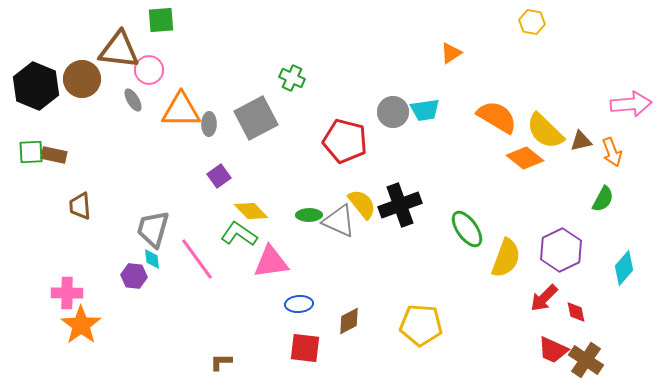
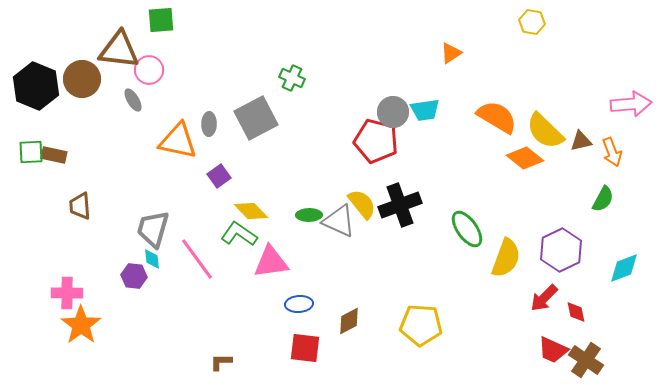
orange triangle at (181, 110): moved 3 px left, 31 px down; rotated 12 degrees clockwise
red pentagon at (345, 141): moved 31 px right
cyan diamond at (624, 268): rotated 28 degrees clockwise
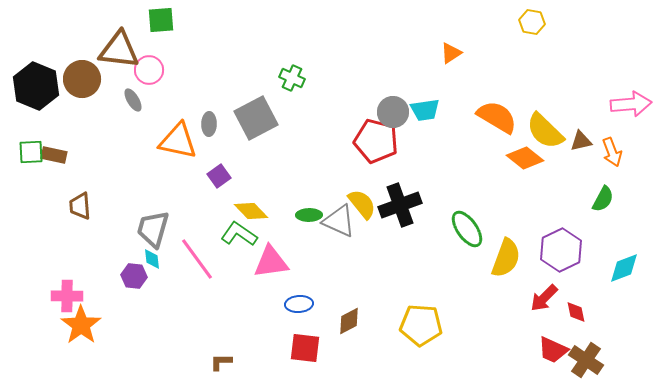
pink cross at (67, 293): moved 3 px down
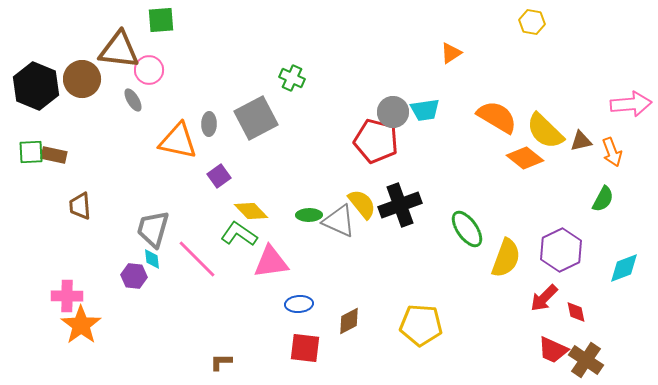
pink line at (197, 259): rotated 9 degrees counterclockwise
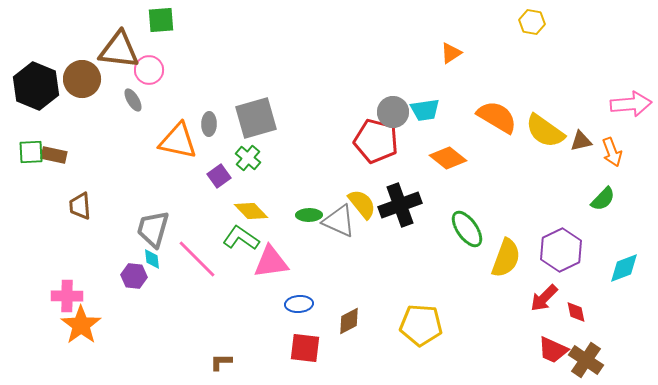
green cross at (292, 78): moved 44 px left, 80 px down; rotated 15 degrees clockwise
gray square at (256, 118): rotated 12 degrees clockwise
yellow semicircle at (545, 131): rotated 9 degrees counterclockwise
orange diamond at (525, 158): moved 77 px left
green semicircle at (603, 199): rotated 16 degrees clockwise
green L-shape at (239, 234): moved 2 px right, 4 px down
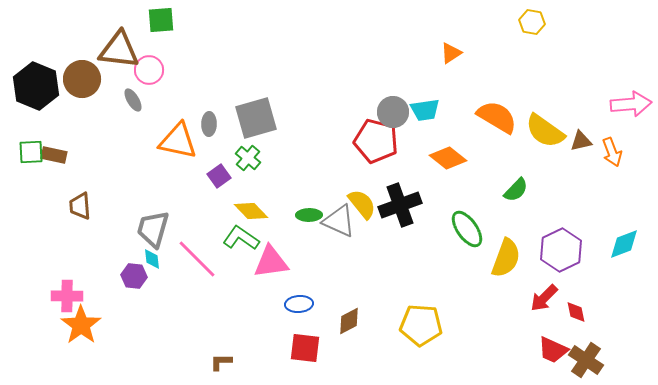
green semicircle at (603, 199): moved 87 px left, 9 px up
cyan diamond at (624, 268): moved 24 px up
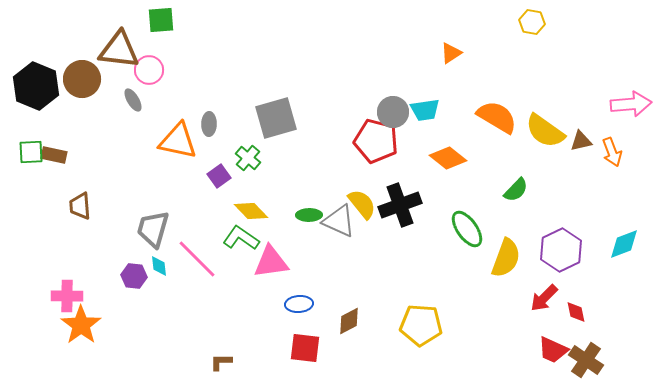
gray square at (256, 118): moved 20 px right
cyan diamond at (152, 259): moved 7 px right, 7 px down
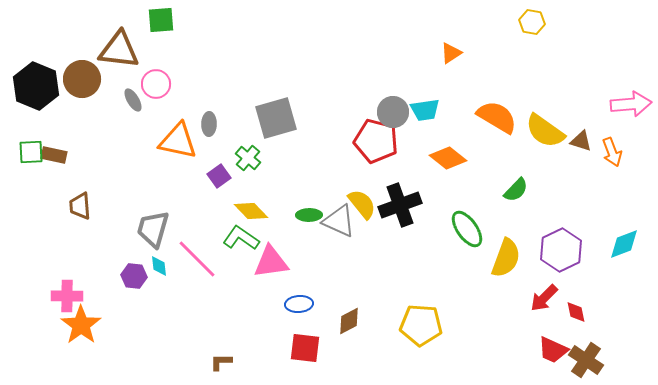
pink circle at (149, 70): moved 7 px right, 14 px down
brown triangle at (581, 141): rotated 30 degrees clockwise
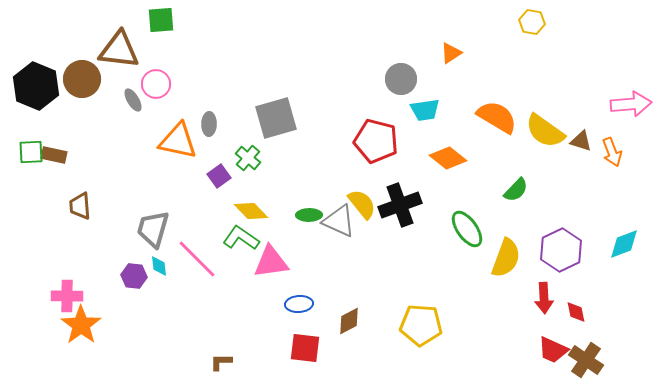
gray circle at (393, 112): moved 8 px right, 33 px up
red arrow at (544, 298): rotated 48 degrees counterclockwise
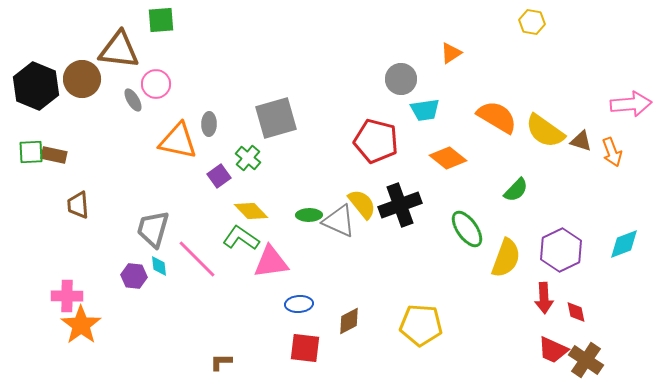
brown trapezoid at (80, 206): moved 2 px left, 1 px up
